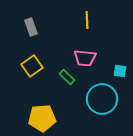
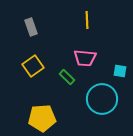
yellow square: moved 1 px right
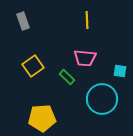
gray rectangle: moved 8 px left, 6 px up
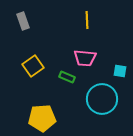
green rectangle: rotated 21 degrees counterclockwise
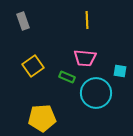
cyan circle: moved 6 px left, 6 px up
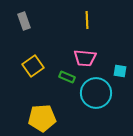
gray rectangle: moved 1 px right
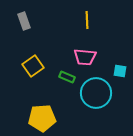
pink trapezoid: moved 1 px up
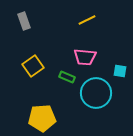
yellow line: rotated 66 degrees clockwise
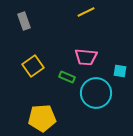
yellow line: moved 1 px left, 8 px up
pink trapezoid: moved 1 px right
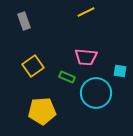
yellow pentagon: moved 7 px up
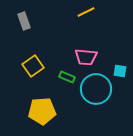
cyan circle: moved 4 px up
